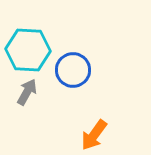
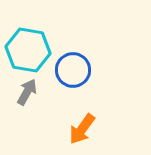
cyan hexagon: rotated 6 degrees clockwise
orange arrow: moved 12 px left, 6 px up
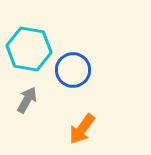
cyan hexagon: moved 1 px right, 1 px up
gray arrow: moved 8 px down
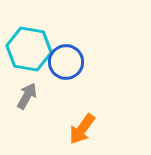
blue circle: moved 7 px left, 8 px up
gray arrow: moved 4 px up
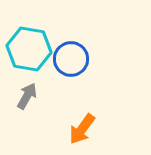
blue circle: moved 5 px right, 3 px up
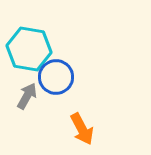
blue circle: moved 15 px left, 18 px down
orange arrow: rotated 64 degrees counterclockwise
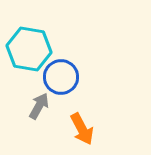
blue circle: moved 5 px right
gray arrow: moved 12 px right, 10 px down
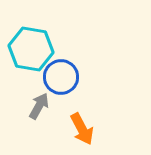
cyan hexagon: moved 2 px right
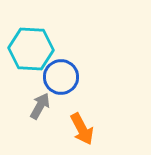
cyan hexagon: rotated 6 degrees counterclockwise
gray arrow: moved 1 px right
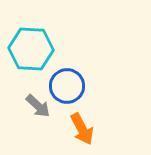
blue circle: moved 6 px right, 9 px down
gray arrow: moved 2 px left; rotated 104 degrees clockwise
